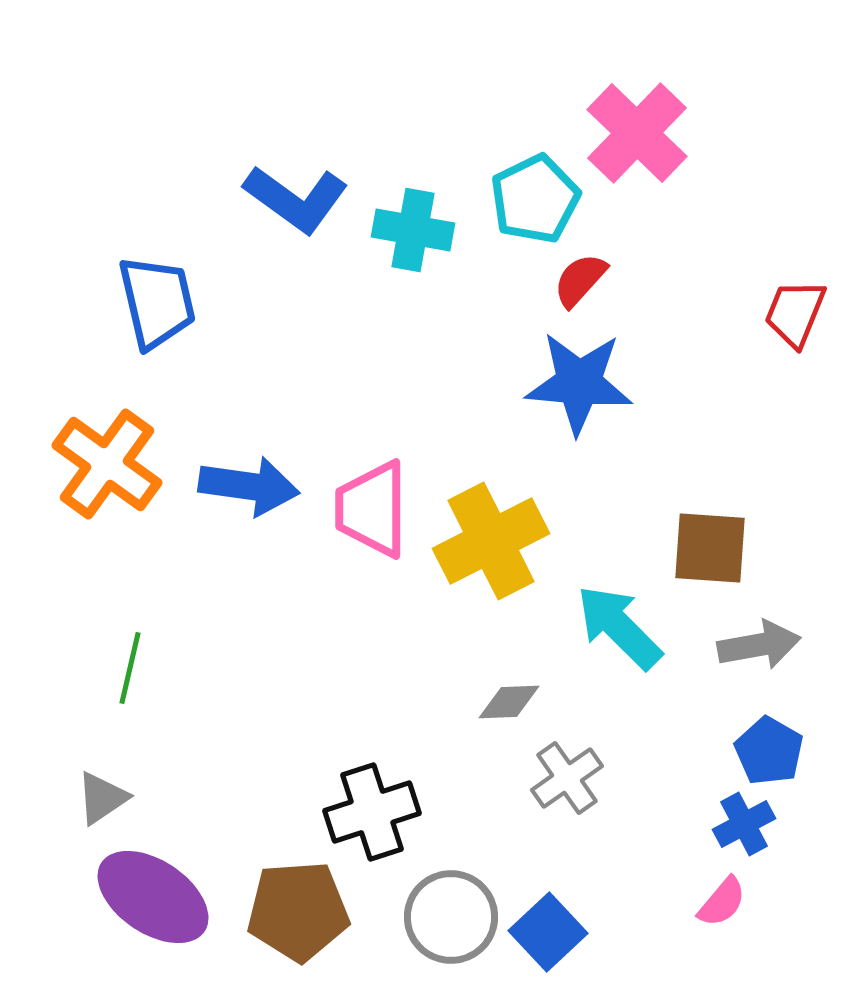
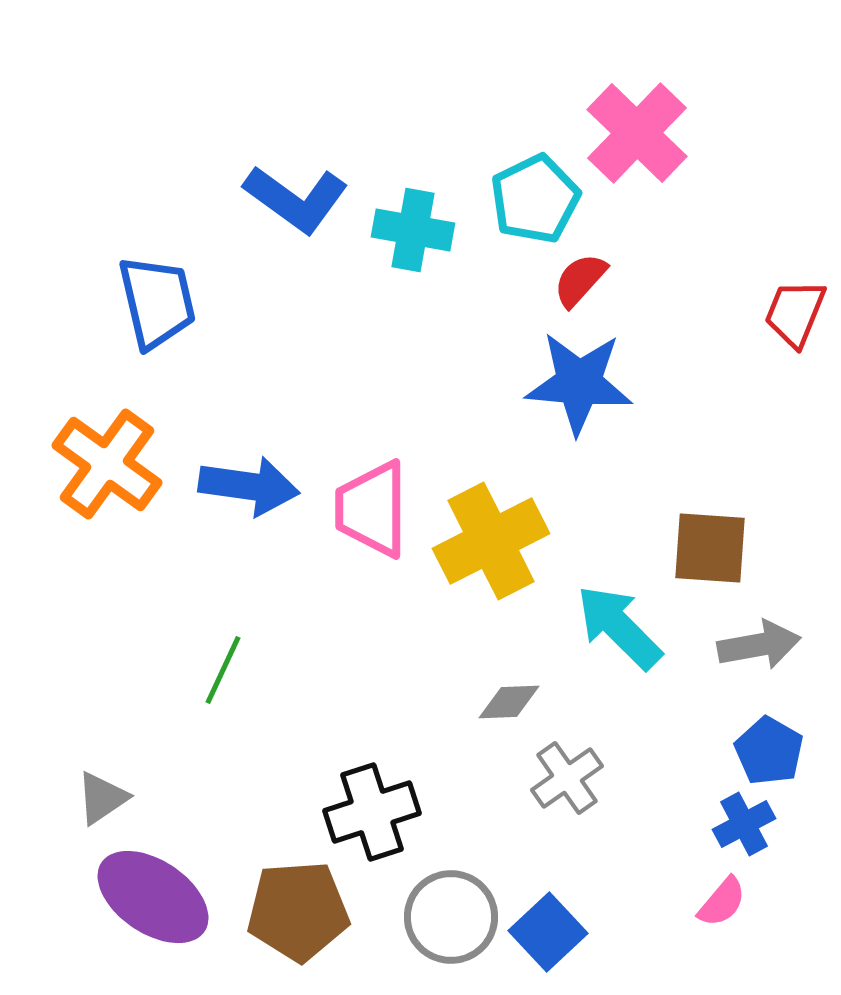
green line: moved 93 px right, 2 px down; rotated 12 degrees clockwise
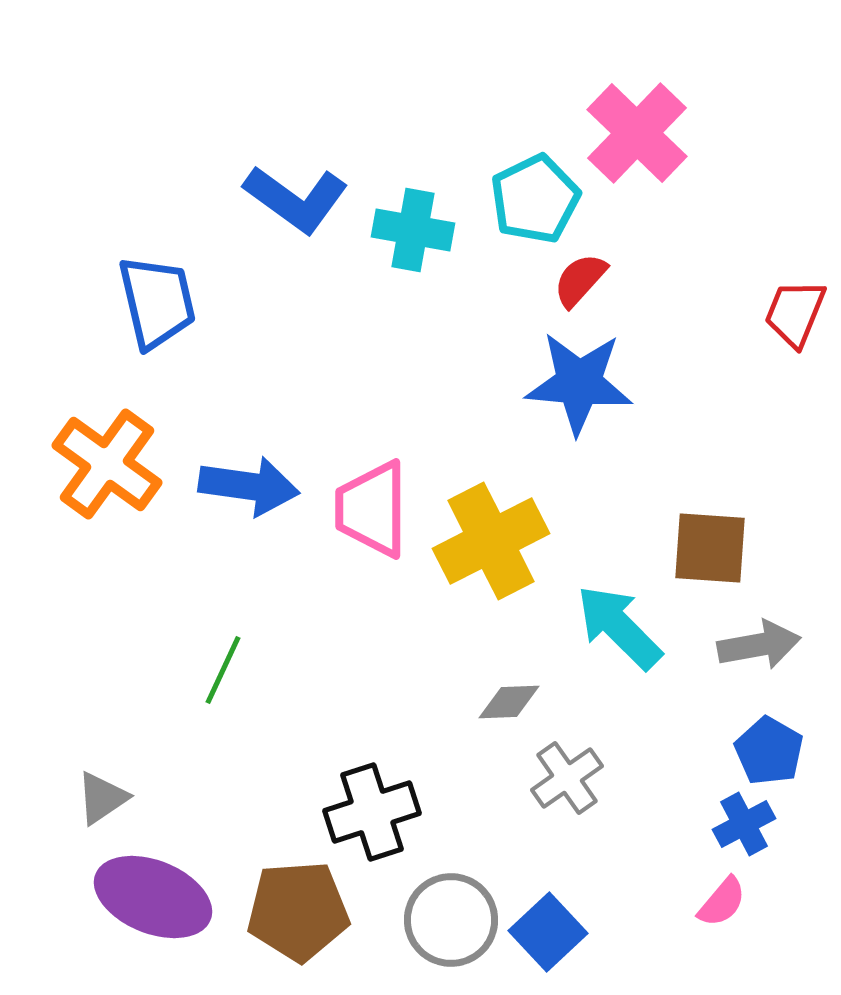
purple ellipse: rotated 12 degrees counterclockwise
gray circle: moved 3 px down
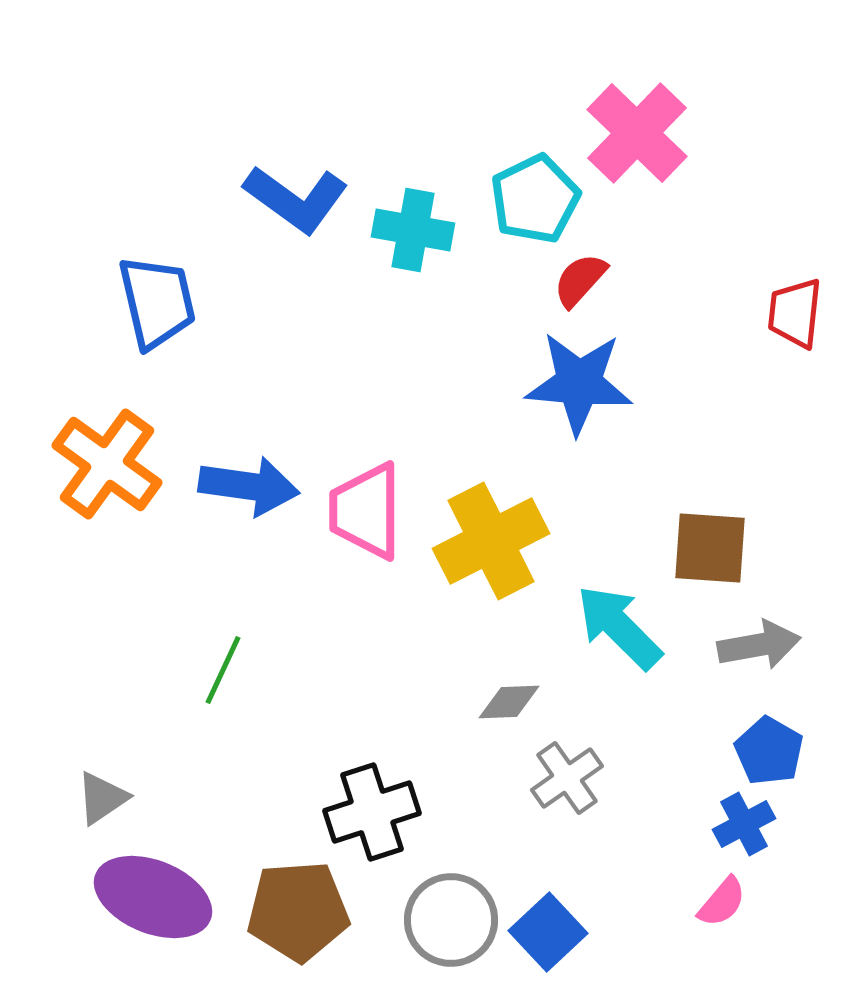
red trapezoid: rotated 16 degrees counterclockwise
pink trapezoid: moved 6 px left, 2 px down
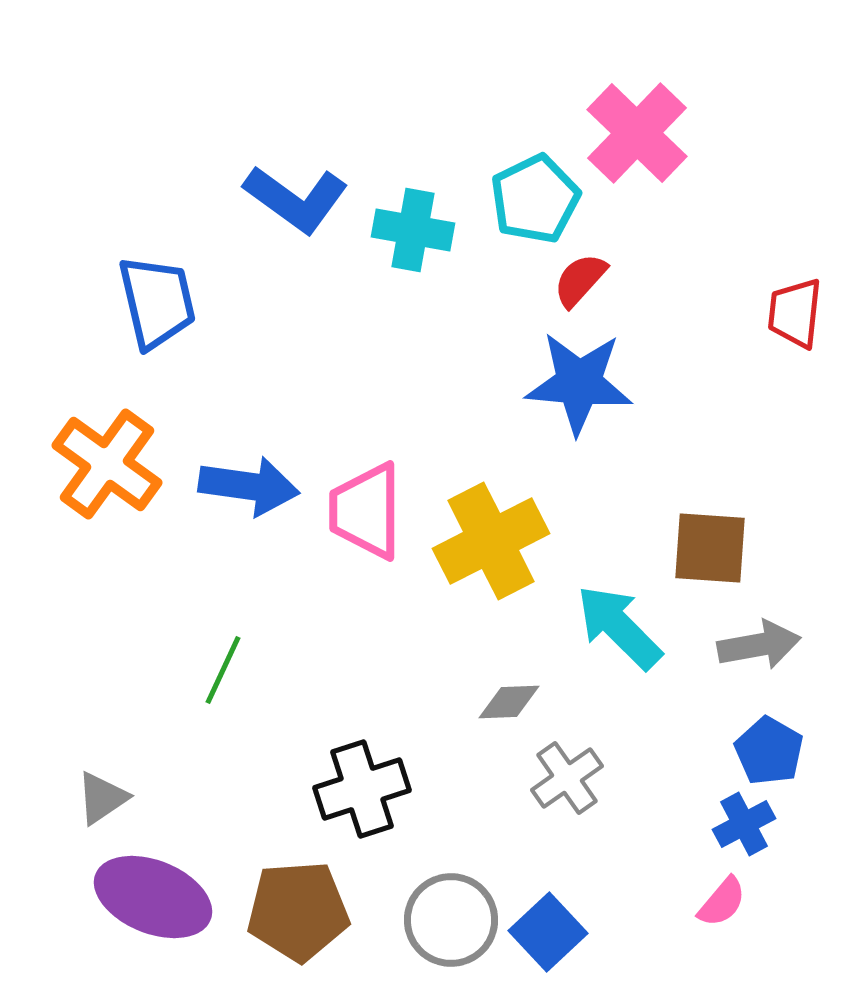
black cross: moved 10 px left, 23 px up
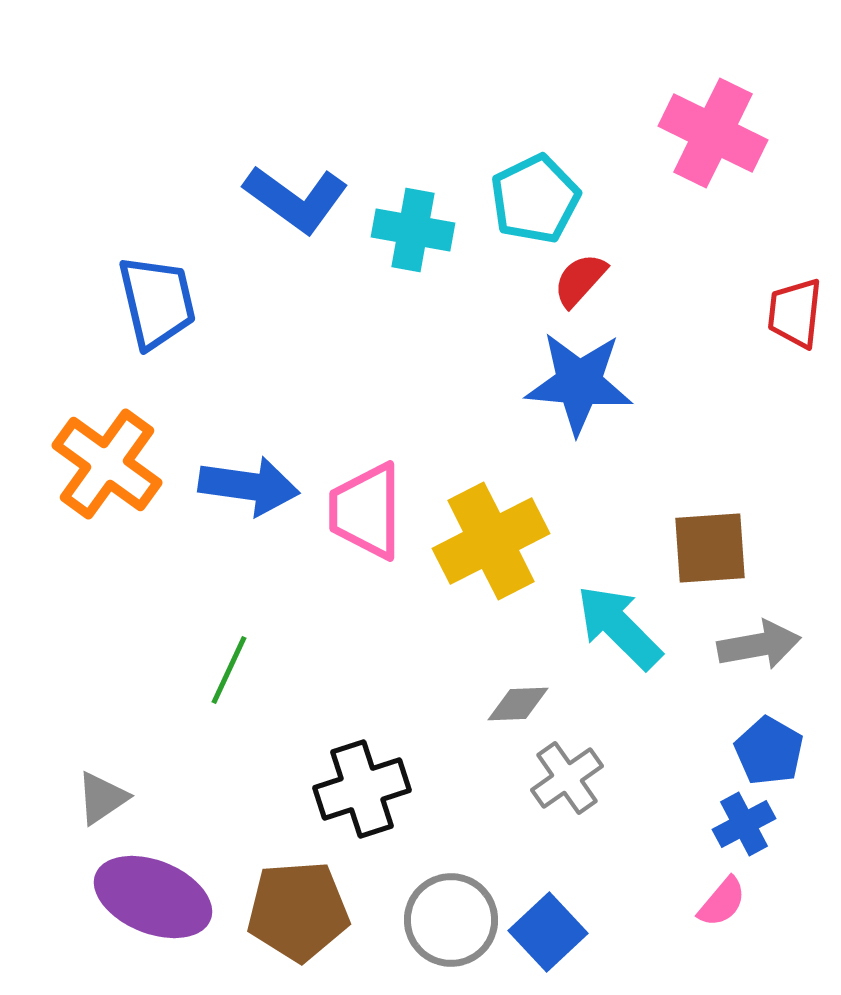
pink cross: moved 76 px right; rotated 18 degrees counterclockwise
brown square: rotated 8 degrees counterclockwise
green line: moved 6 px right
gray diamond: moved 9 px right, 2 px down
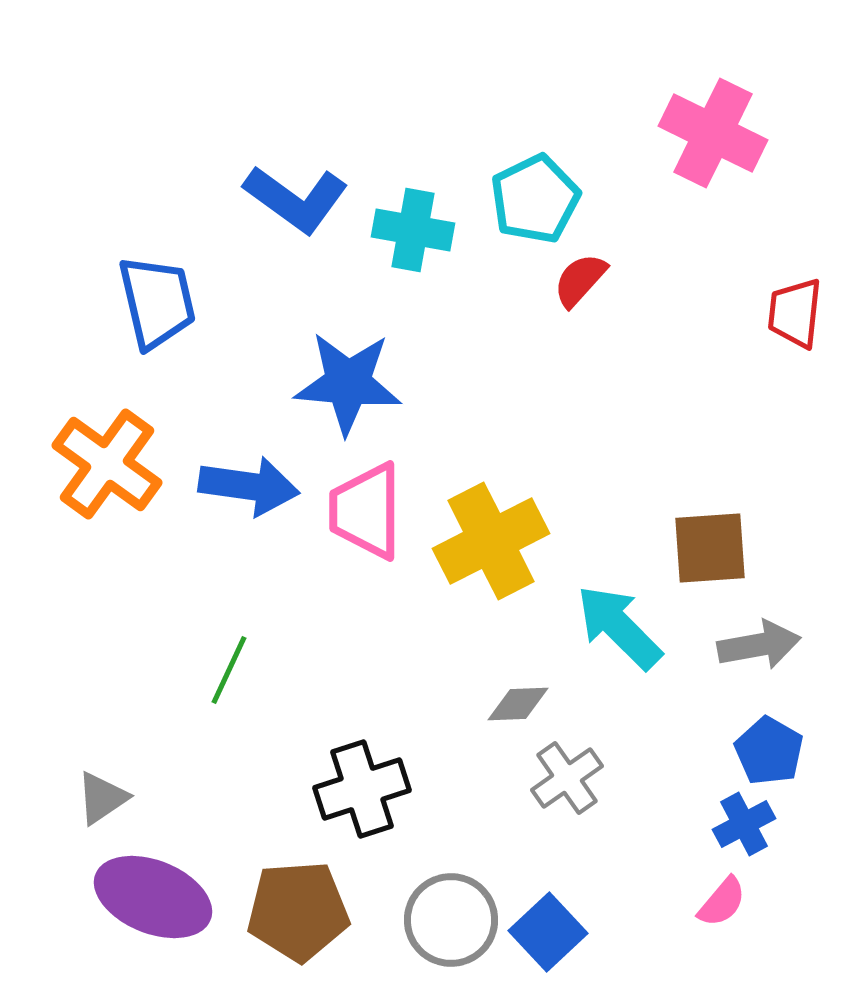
blue star: moved 231 px left
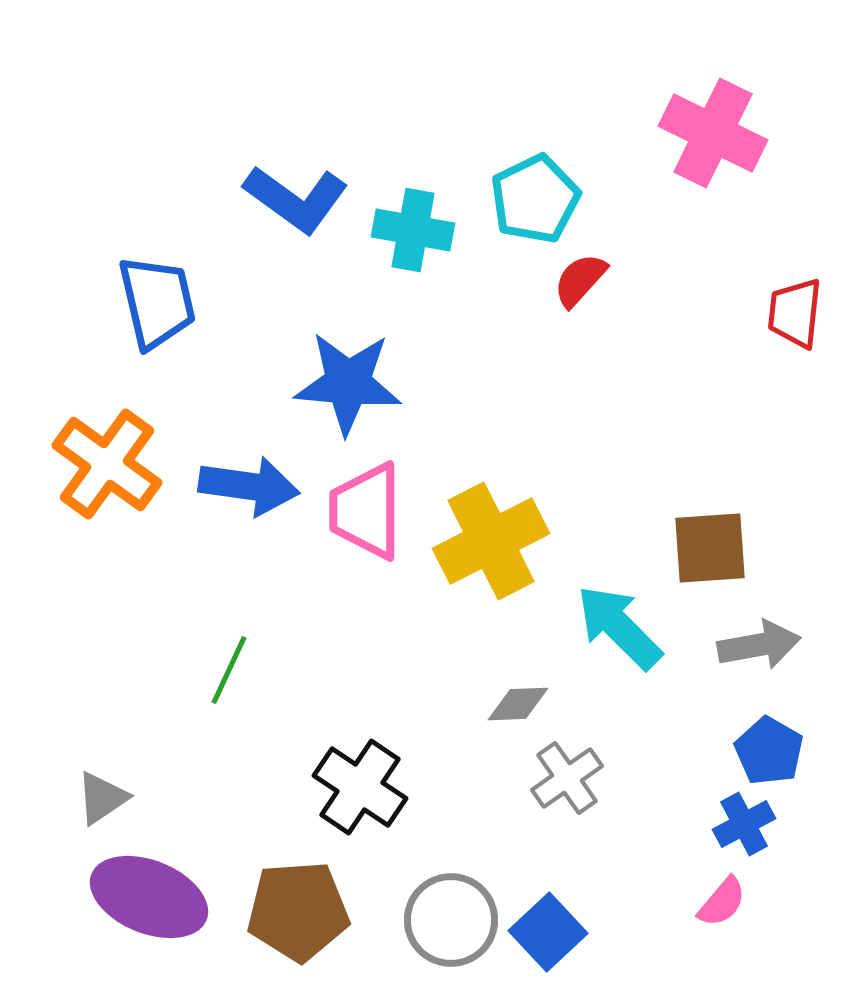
black cross: moved 2 px left, 2 px up; rotated 38 degrees counterclockwise
purple ellipse: moved 4 px left
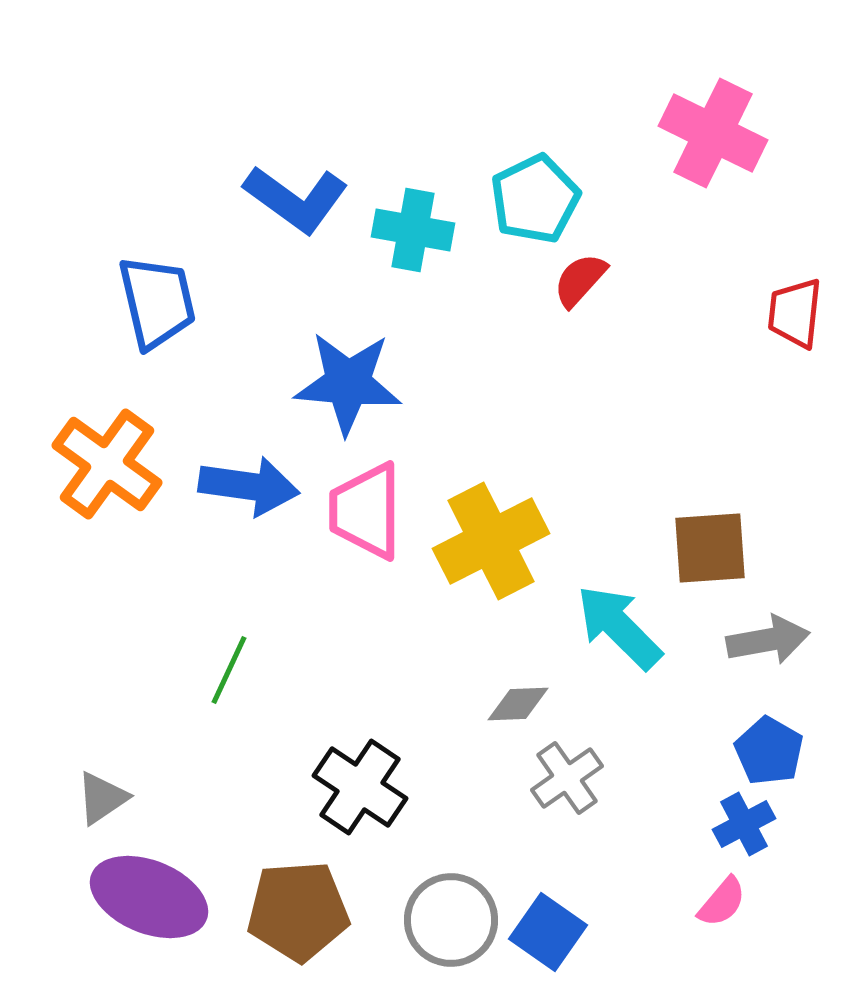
gray arrow: moved 9 px right, 5 px up
blue square: rotated 12 degrees counterclockwise
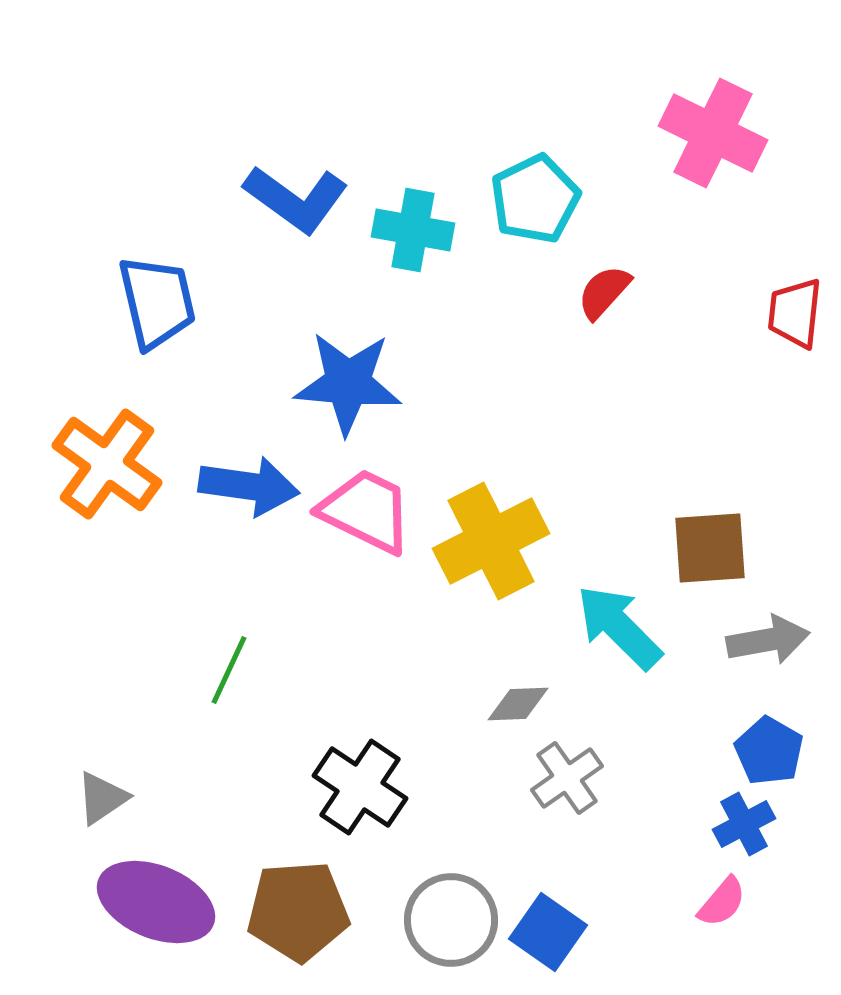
red semicircle: moved 24 px right, 12 px down
pink trapezoid: rotated 116 degrees clockwise
purple ellipse: moved 7 px right, 5 px down
